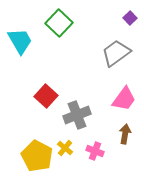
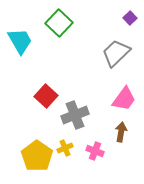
gray trapezoid: rotated 8 degrees counterclockwise
gray cross: moved 2 px left
brown arrow: moved 4 px left, 2 px up
yellow cross: rotated 28 degrees clockwise
yellow pentagon: rotated 8 degrees clockwise
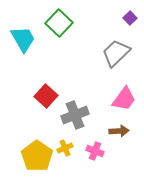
cyan trapezoid: moved 3 px right, 2 px up
brown arrow: moved 2 px left, 1 px up; rotated 78 degrees clockwise
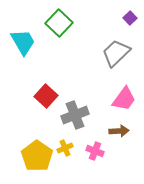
cyan trapezoid: moved 3 px down
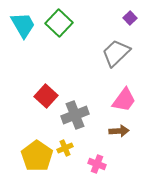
cyan trapezoid: moved 17 px up
pink trapezoid: moved 1 px down
pink cross: moved 2 px right, 13 px down
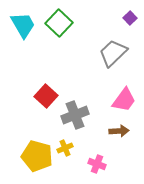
gray trapezoid: moved 3 px left
yellow pentagon: rotated 20 degrees counterclockwise
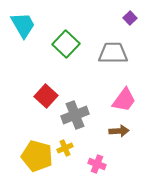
green square: moved 7 px right, 21 px down
gray trapezoid: rotated 44 degrees clockwise
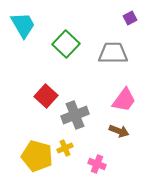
purple square: rotated 16 degrees clockwise
brown arrow: rotated 24 degrees clockwise
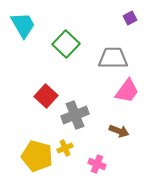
gray trapezoid: moved 5 px down
pink trapezoid: moved 3 px right, 9 px up
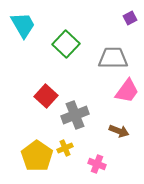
yellow pentagon: rotated 20 degrees clockwise
